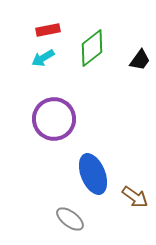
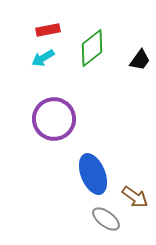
gray ellipse: moved 36 px right
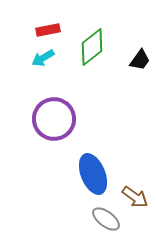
green diamond: moved 1 px up
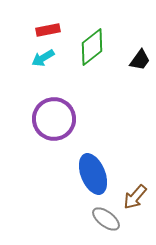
brown arrow: rotated 96 degrees clockwise
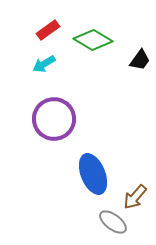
red rectangle: rotated 25 degrees counterclockwise
green diamond: moved 1 px right, 7 px up; rotated 69 degrees clockwise
cyan arrow: moved 1 px right, 6 px down
gray ellipse: moved 7 px right, 3 px down
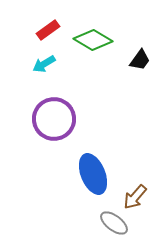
gray ellipse: moved 1 px right, 1 px down
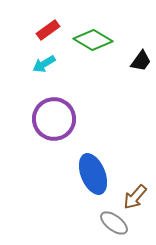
black trapezoid: moved 1 px right, 1 px down
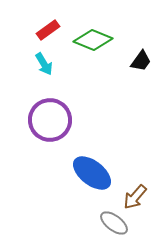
green diamond: rotated 9 degrees counterclockwise
cyan arrow: rotated 90 degrees counterclockwise
purple circle: moved 4 px left, 1 px down
blue ellipse: moved 1 px left, 1 px up; rotated 30 degrees counterclockwise
